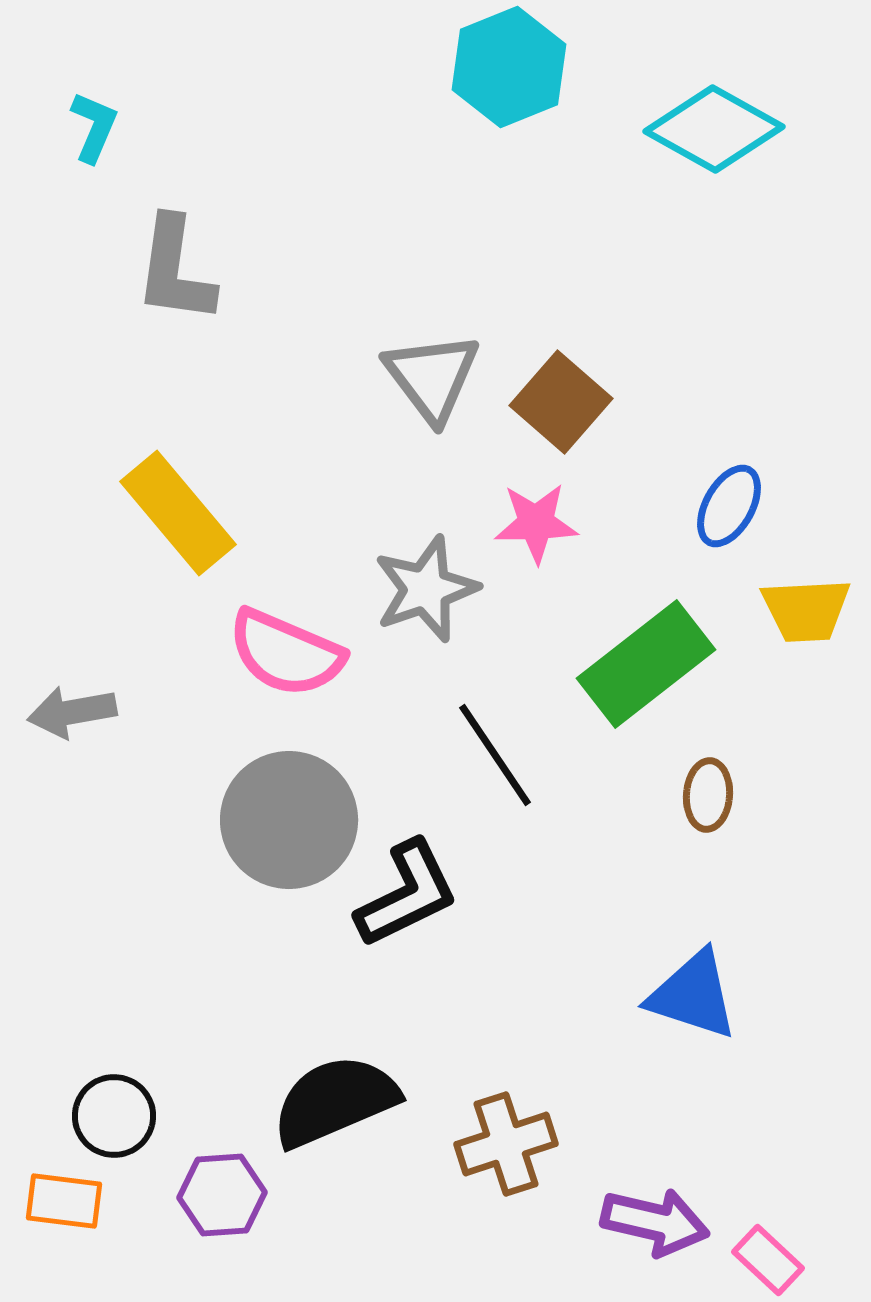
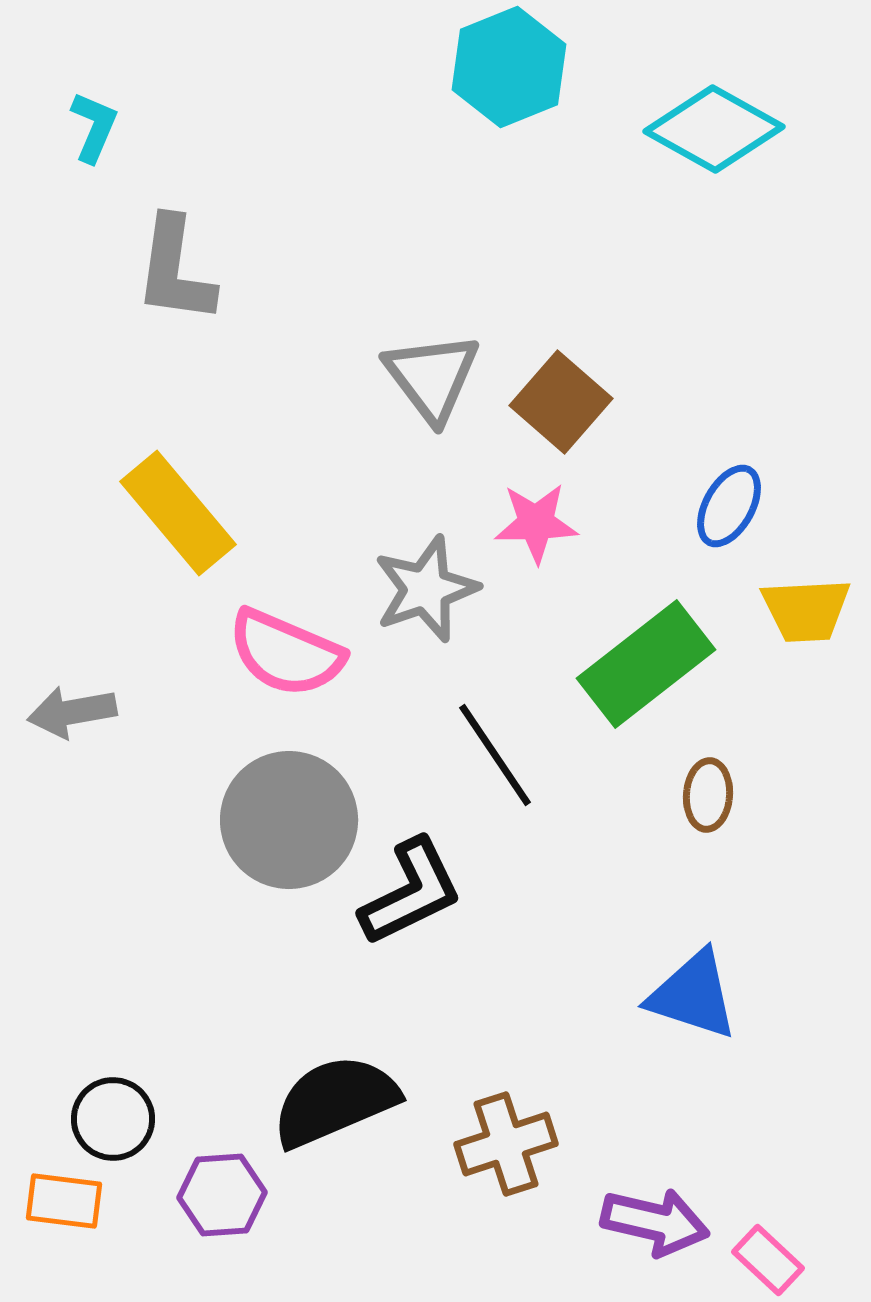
black L-shape: moved 4 px right, 2 px up
black circle: moved 1 px left, 3 px down
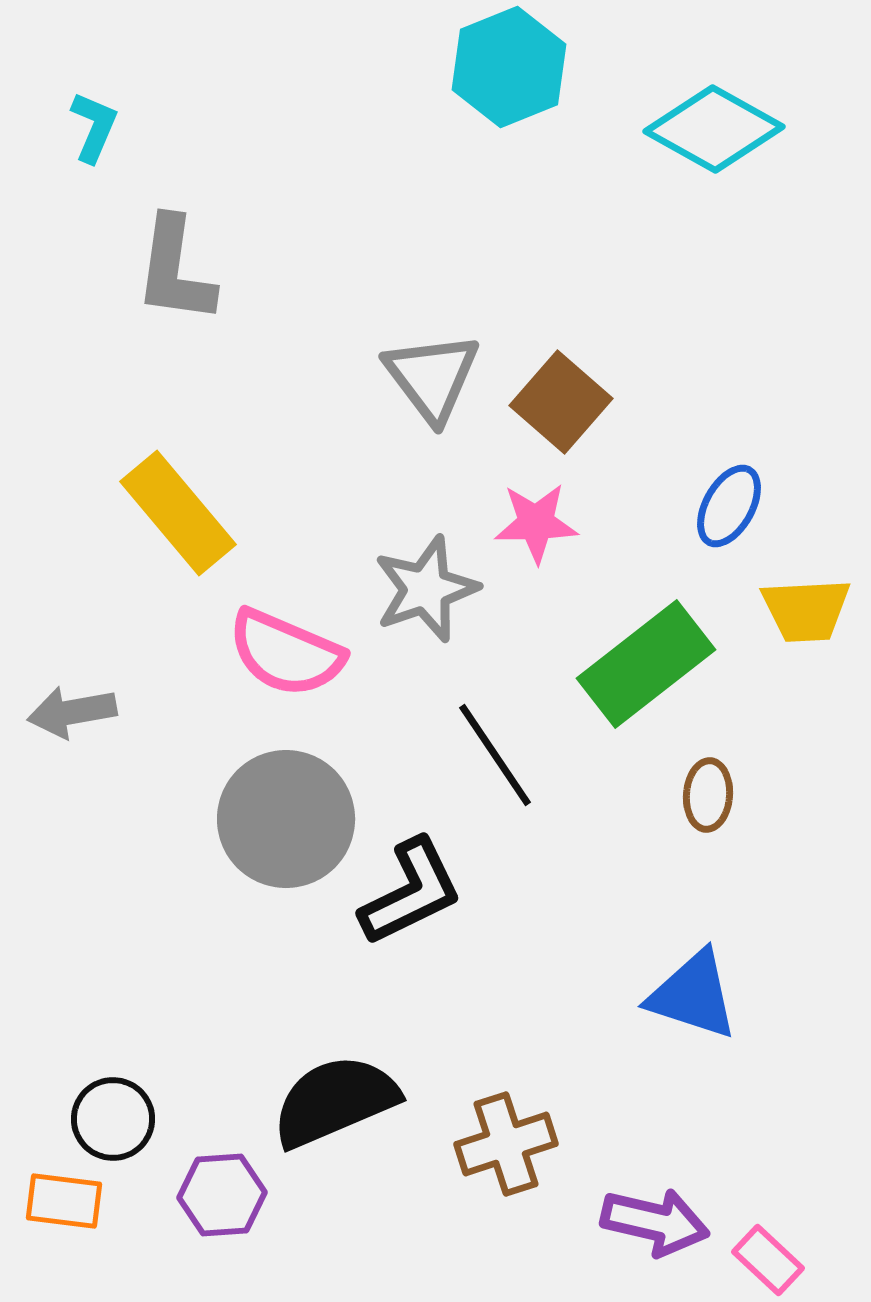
gray circle: moved 3 px left, 1 px up
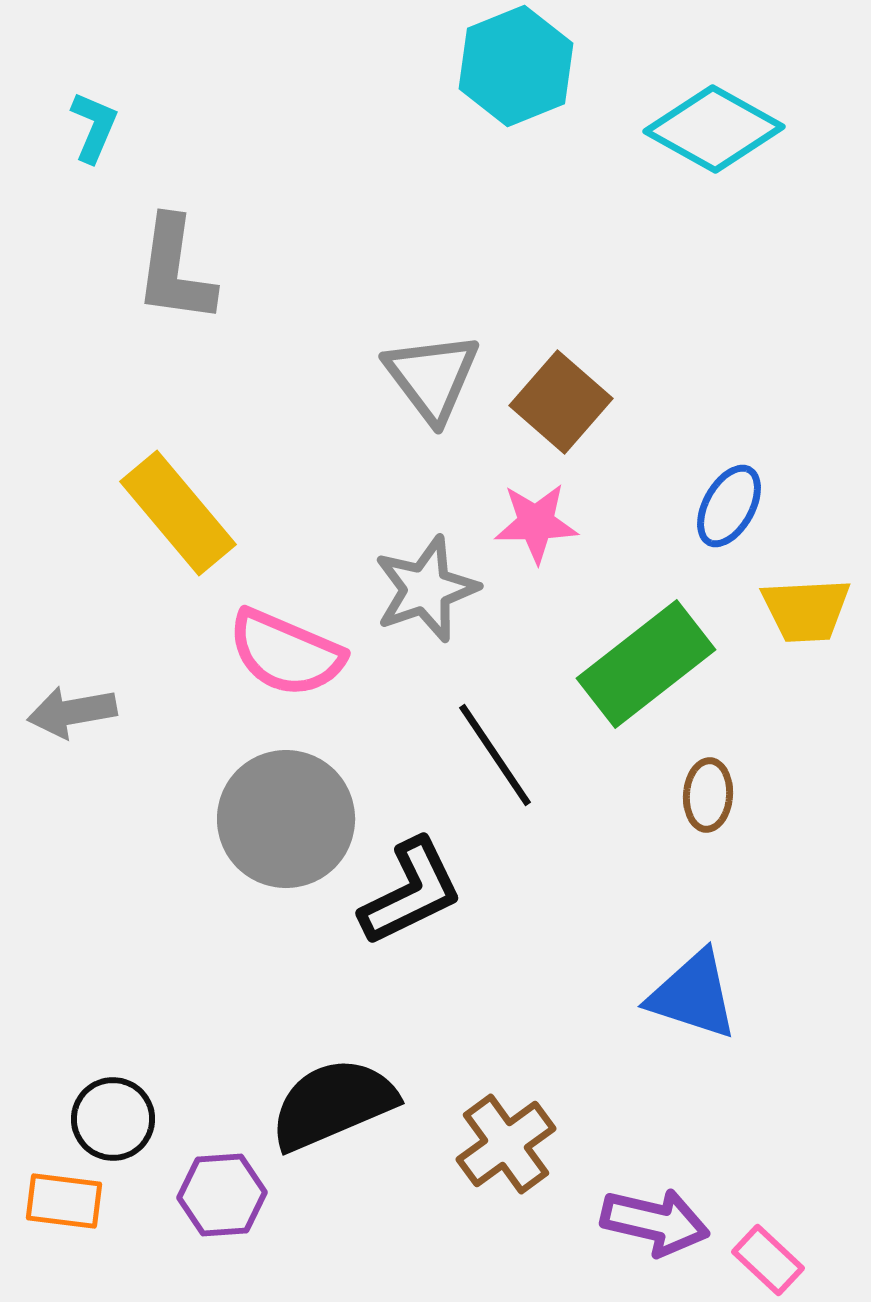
cyan hexagon: moved 7 px right, 1 px up
black semicircle: moved 2 px left, 3 px down
brown cross: rotated 18 degrees counterclockwise
